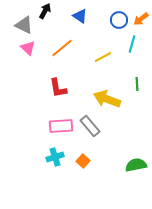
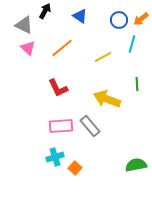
red L-shape: rotated 15 degrees counterclockwise
orange square: moved 8 px left, 7 px down
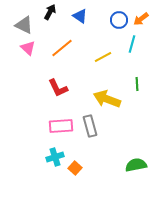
black arrow: moved 5 px right, 1 px down
gray rectangle: rotated 25 degrees clockwise
